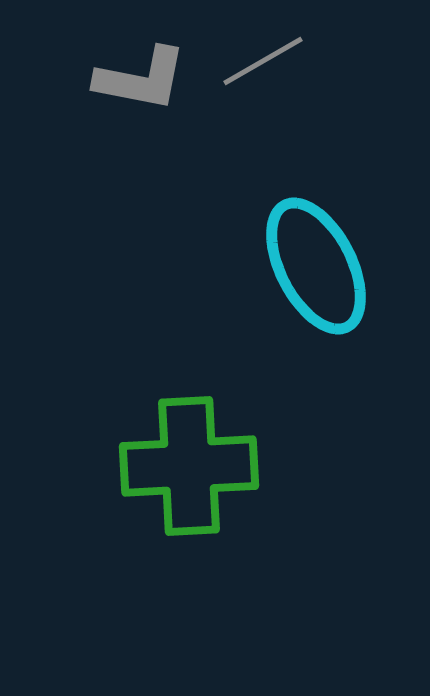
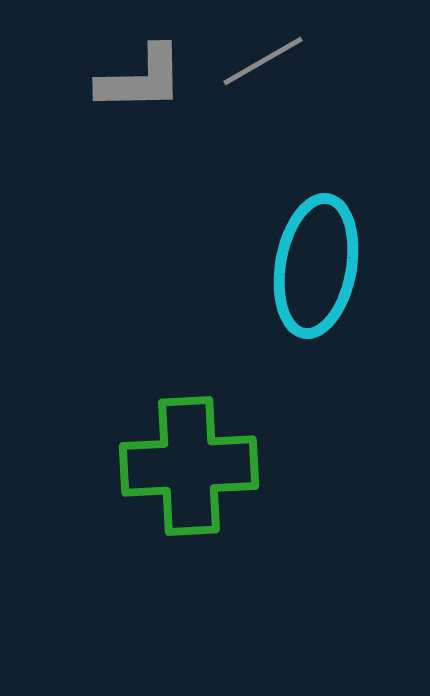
gray L-shape: rotated 12 degrees counterclockwise
cyan ellipse: rotated 37 degrees clockwise
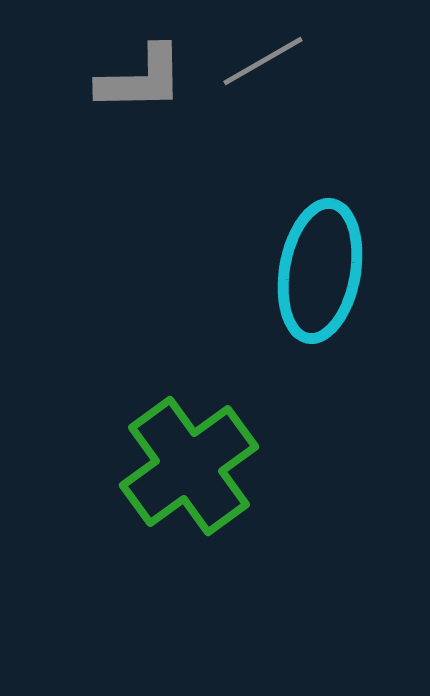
cyan ellipse: moved 4 px right, 5 px down
green cross: rotated 33 degrees counterclockwise
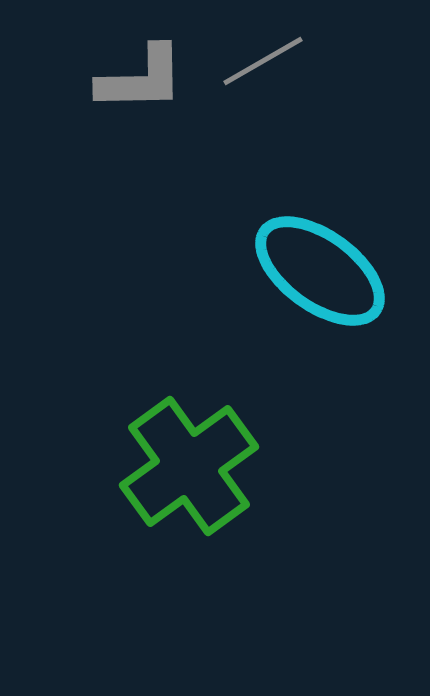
cyan ellipse: rotated 64 degrees counterclockwise
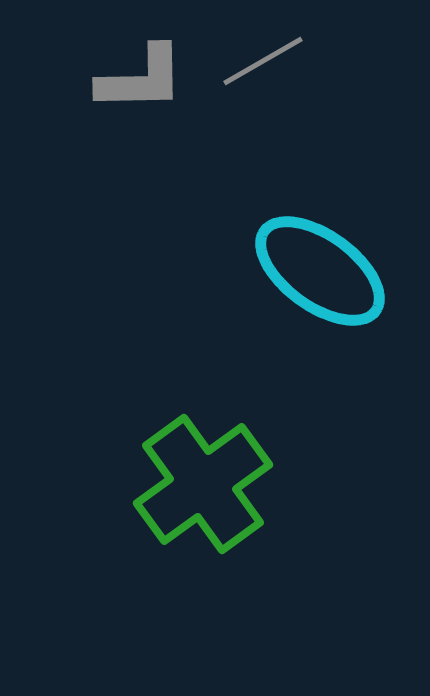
green cross: moved 14 px right, 18 px down
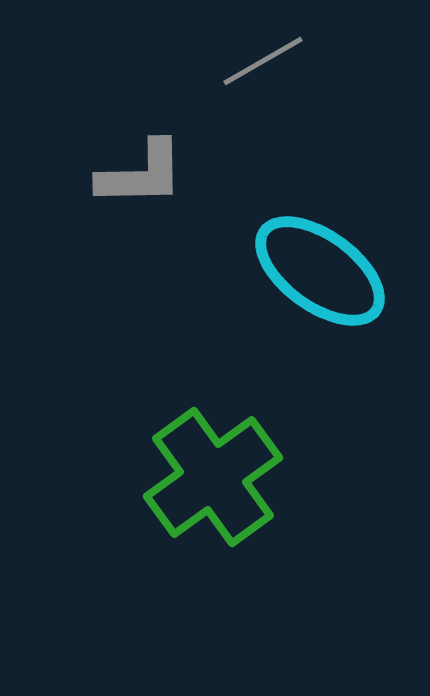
gray L-shape: moved 95 px down
green cross: moved 10 px right, 7 px up
